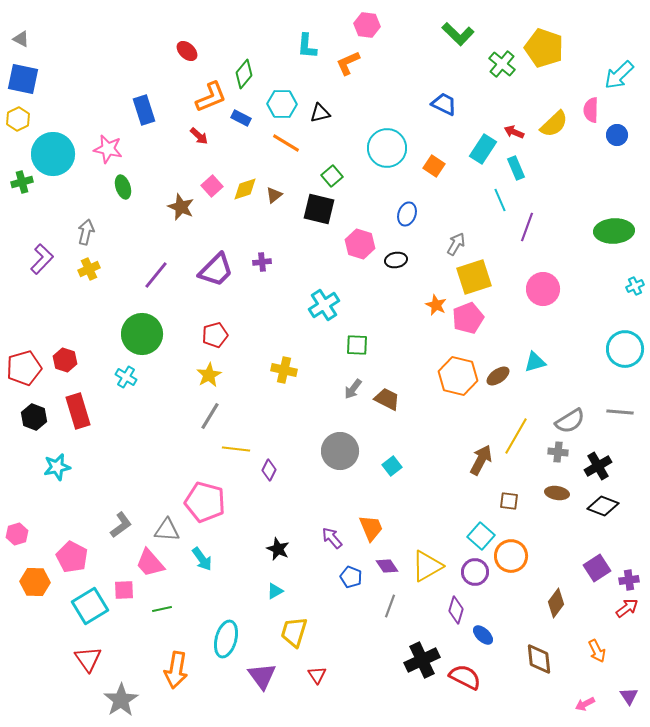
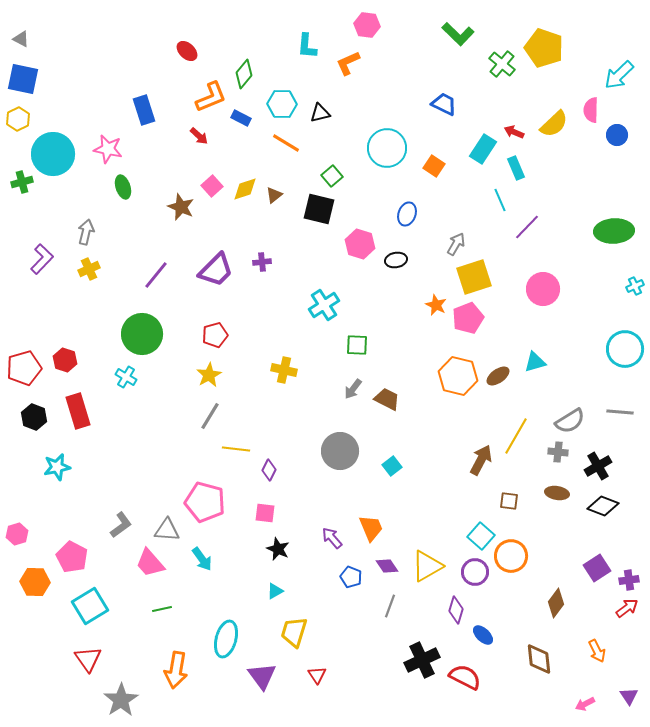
purple line at (527, 227): rotated 24 degrees clockwise
pink square at (124, 590): moved 141 px right, 77 px up; rotated 10 degrees clockwise
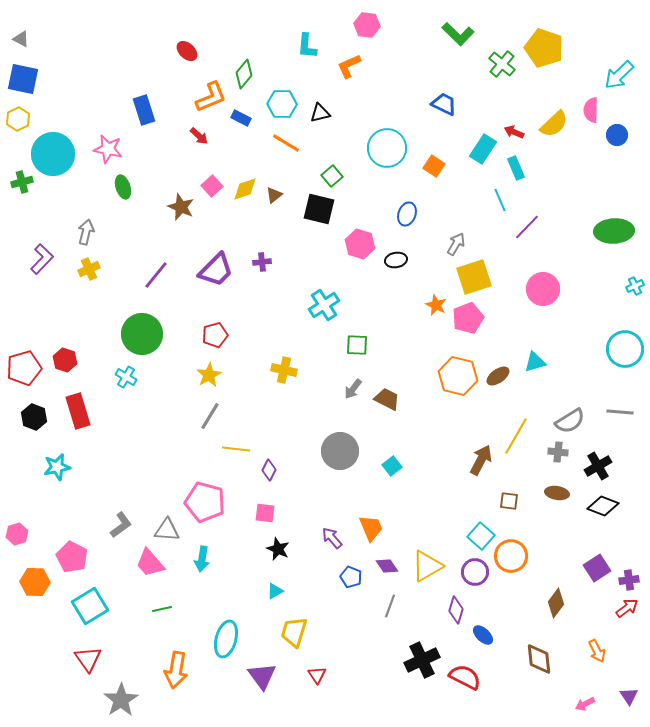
orange L-shape at (348, 63): moved 1 px right, 3 px down
cyan arrow at (202, 559): rotated 45 degrees clockwise
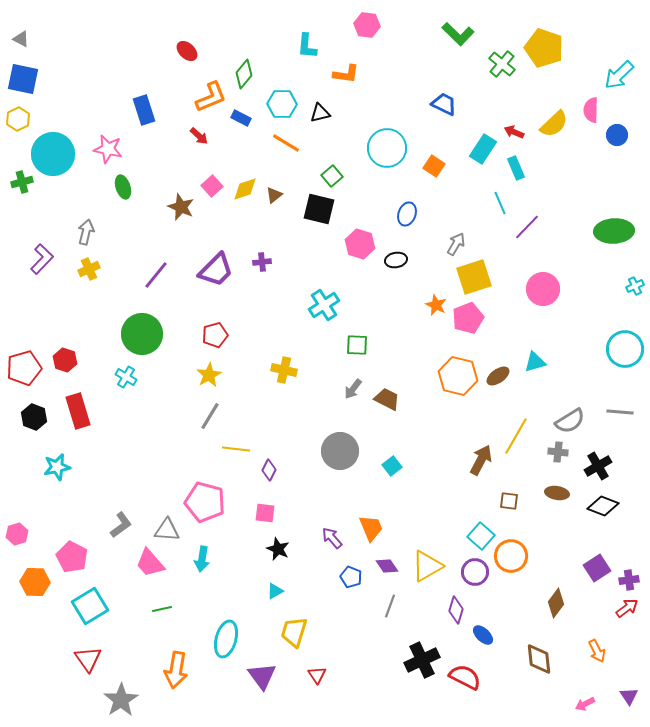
orange L-shape at (349, 66): moved 3 px left, 8 px down; rotated 148 degrees counterclockwise
cyan line at (500, 200): moved 3 px down
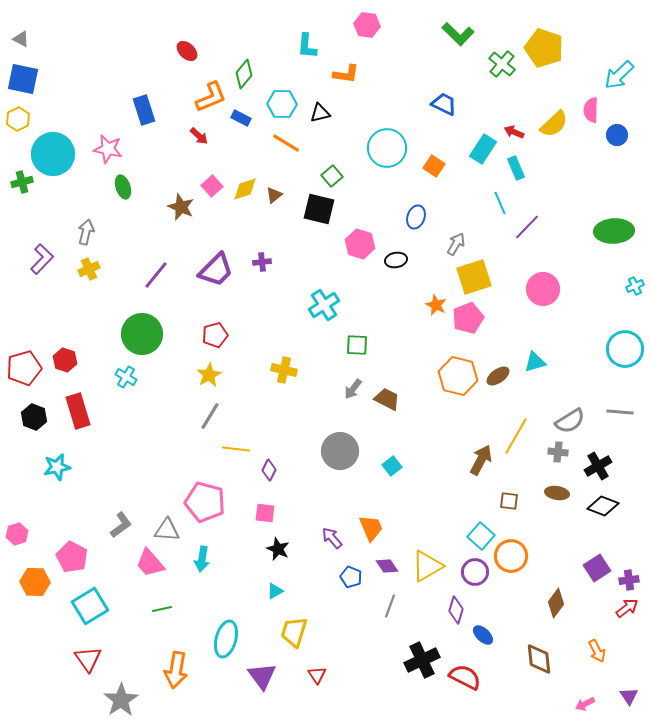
blue ellipse at (407, 214): moved 9 px right, 3 px down
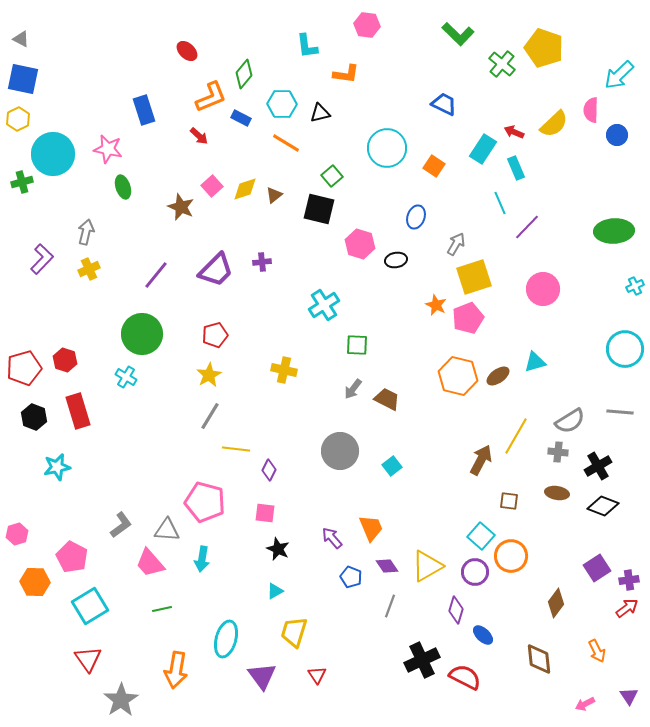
cyan L-shape at (307, 46): rotated 12 degrees counterclockwise
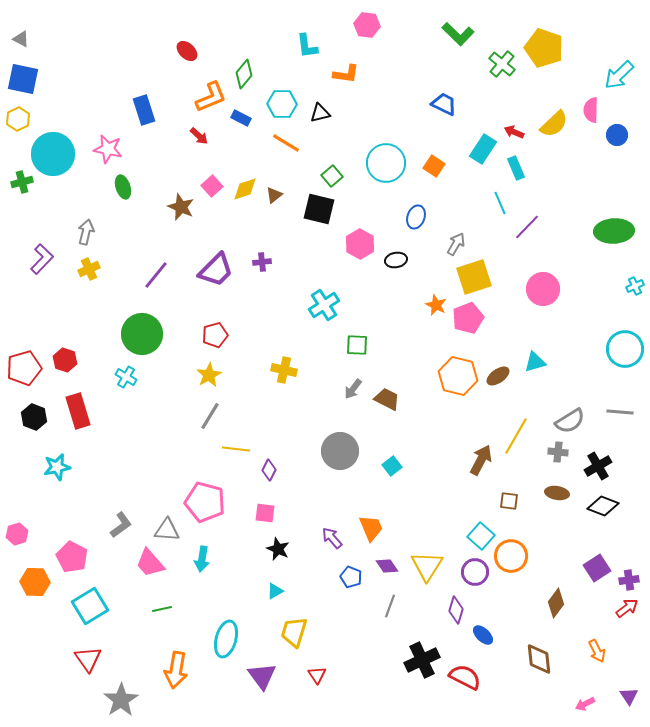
cyan circle at (387, 148): moved 1 px left, 15 px down
pink hexagon at (360, 244): rotated 12 degrees clockwise
yellow triangle at (427, 566): rotated 28 degrees counterclockwise
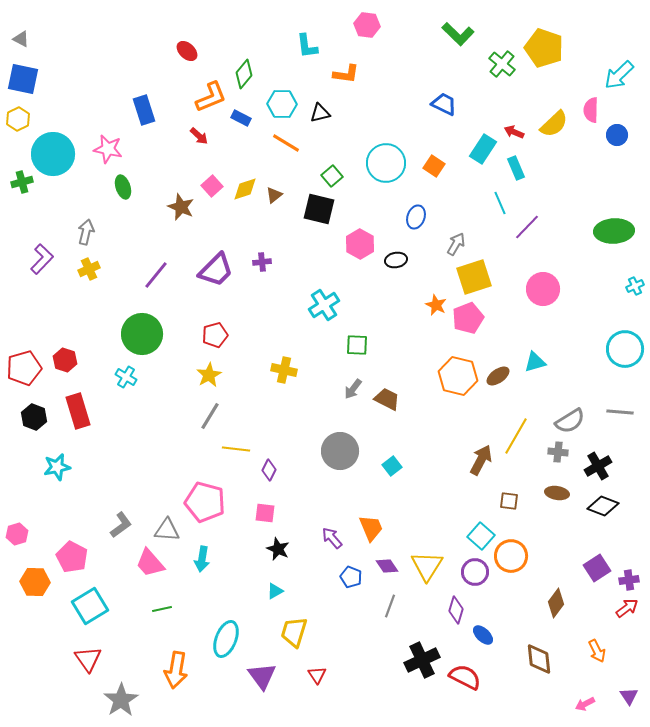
cyan ellipse at (226, 639): rotated 6 degrees clockwise
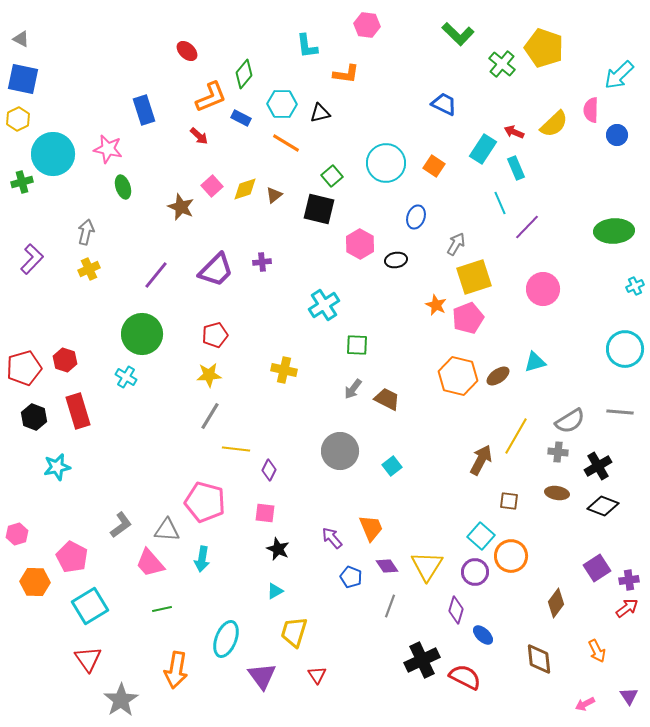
purple L-shape at (42, 259): moved 10 px left
yellow star at (209, 375): rotated 25 degrees clockwise
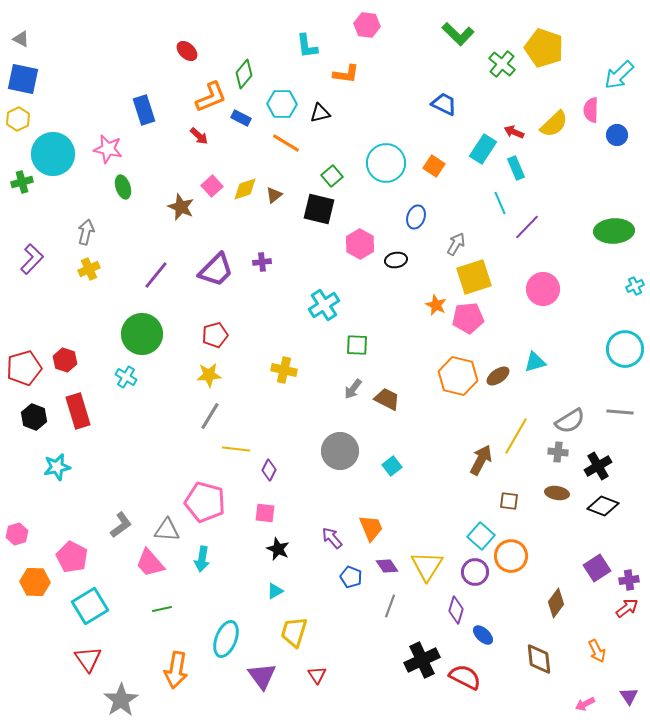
pink pentagon at (468, 318): rotated 16 degrees clockwise
